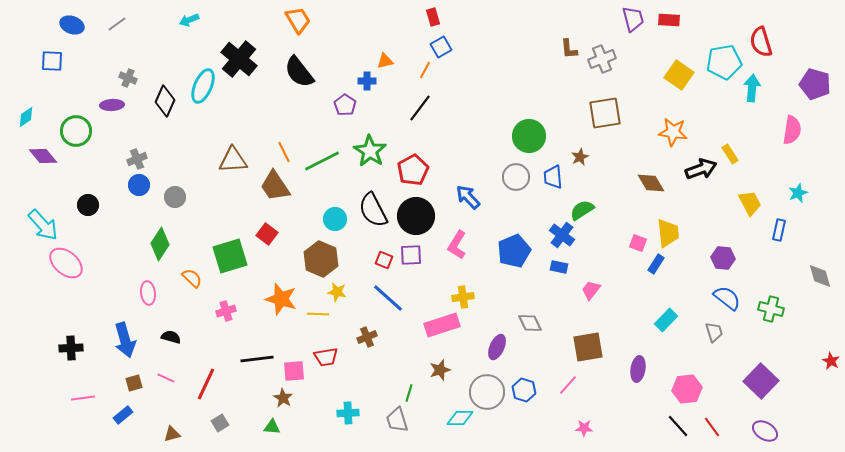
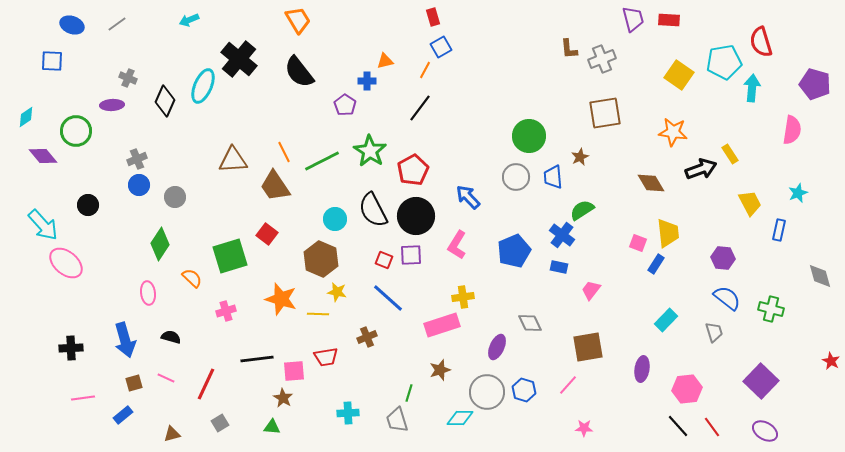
purple ellipse at (638, 369): moved 4 px right
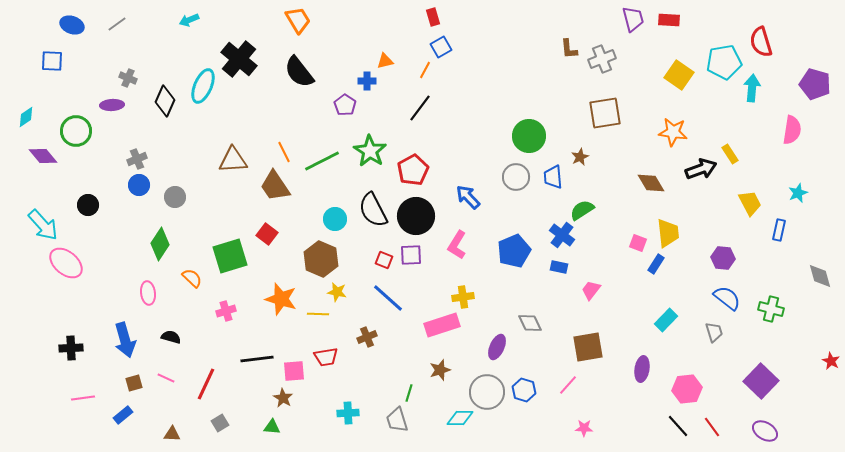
brown triangle at (172, 434): rotated 18 degrees clockwise
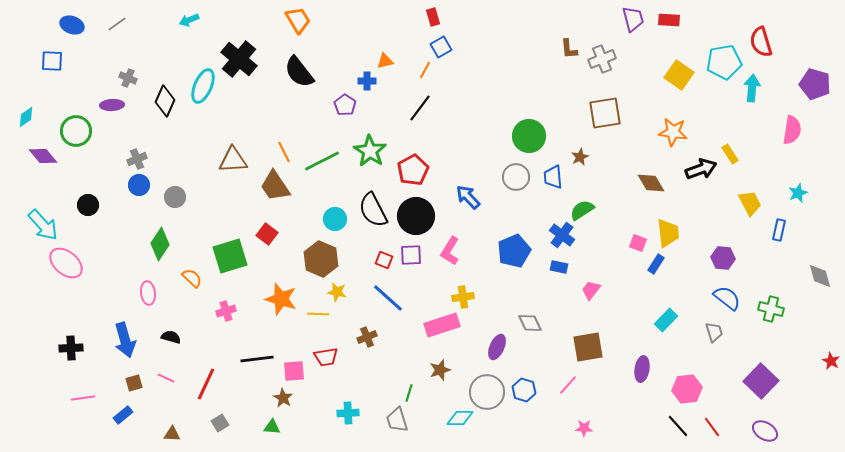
pink L-shape at (457, 245): moved 7 px left, 6 px down
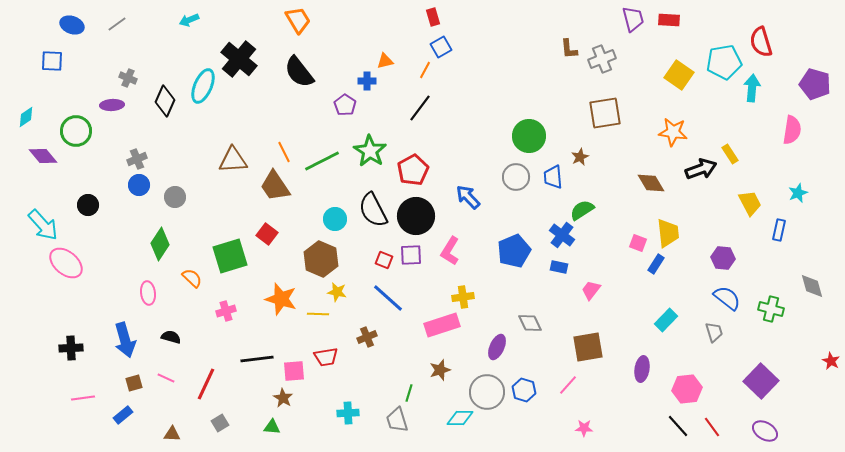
gray diamond at (820, 276): moved 8 px left, 10 px down
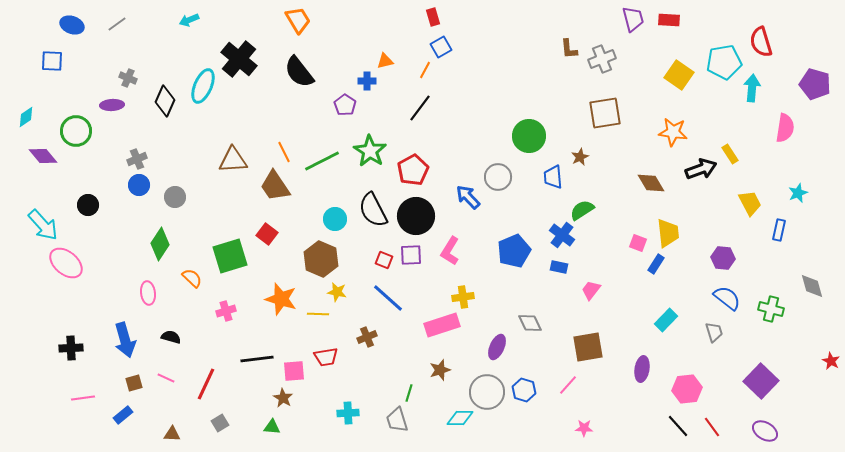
pink semicircle at (792, 130): moved 7 px left, 2 px up
gray circle at (516, 177): moved 18 px left
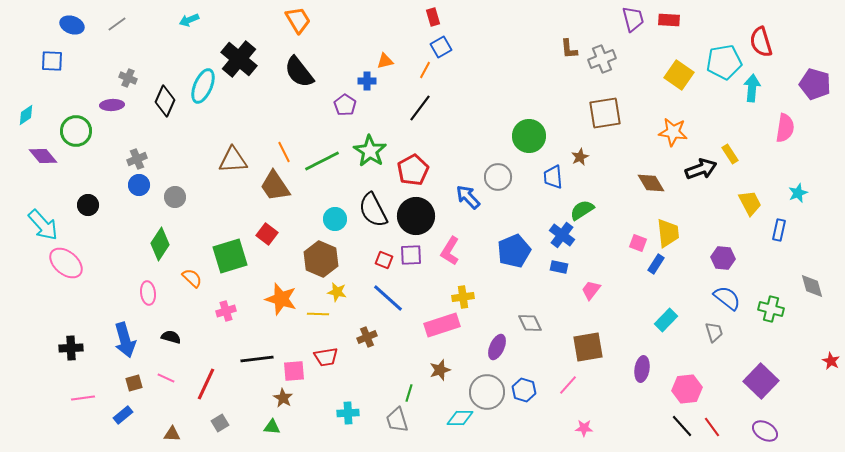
cyan diamond at (26, 117): moved 2 px up
black line at (678, 426): moved 4 px right
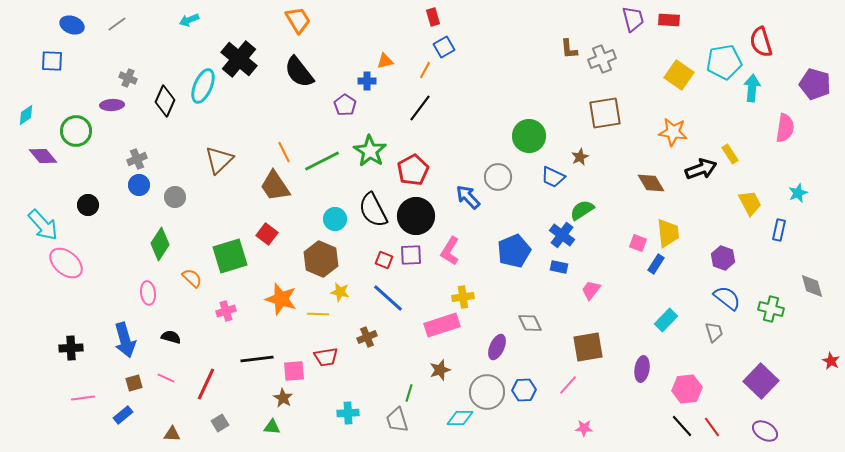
blue square at (441, 47): moved 3 px right
brown triangle at (233, 160): moved 14 px left; rotated 40 degrees counterclockwise
blue trapezoid at (553, 177): rotated 60 degrees counterclockwise
purple hexagon at (723, 258): rotated 15 degrees clockwise
yellow star at (337, 292): moved 3 px right
blue hexagon at (524, 390): rotated 20 degrees counterclockwise
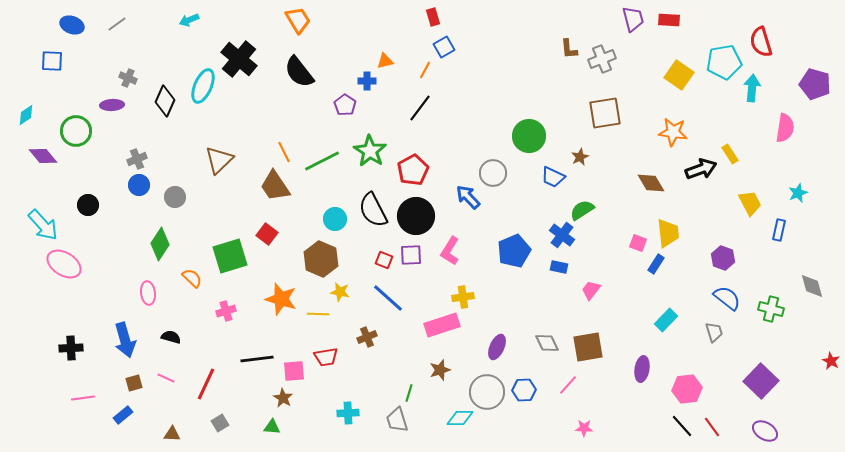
gray circle at (498, 177): moved 5 px left, 4 px up
pink ellipse at (66, 263): moved 2 px left, 1 px down; rotated 8 degrees counterclockwise
gray diamond at (530, 323): moved 17 px right, 20 px down
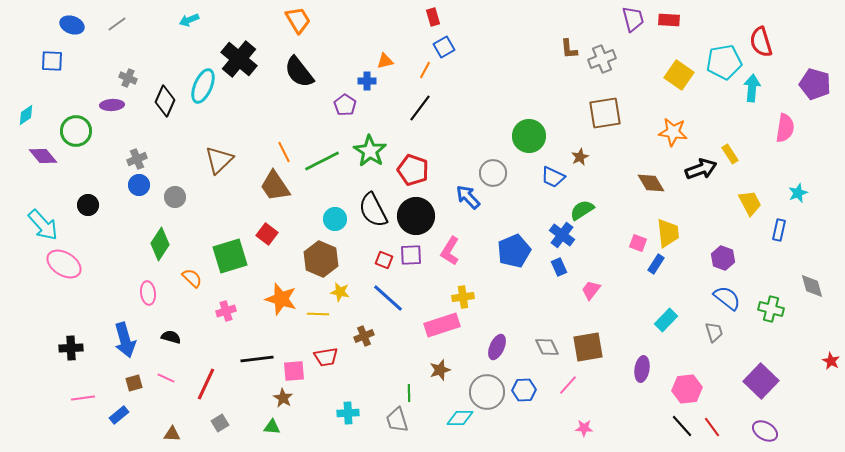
red pentagon at (413, 170): rotated 24 degrees counterclockwise
blue rectangle at (559, 267): rotated 54 degrees clockwise
brown cross at (367, 337): moved 3 px left, 1 px up
gray diamond at (547, 343): moved 4 px down
green line at (409, 393): rotated 18 degrees counterclockwise
blue rectangle at (123, 415): moved 4 px left
